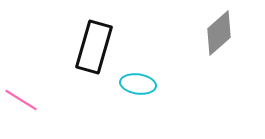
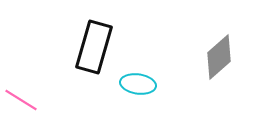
gray diamond: moved 24 px down
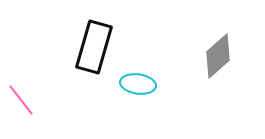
gray diamond: moved 1 px left, 1 px up
pink line: rotated 20 degrees clockwise
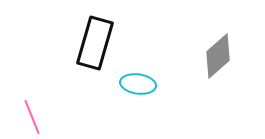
black rectangle: moved 1 px right, 4 px up
pink line: moved 11 px right, 17 px down; rotated 16 degrees clockwise
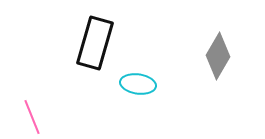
gray diamond: rotated 18 degrees counterclockwise
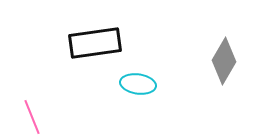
black rectangle: rotated 66 degrees clockwise
gray diamond: moved 6 px right, 5 px down
